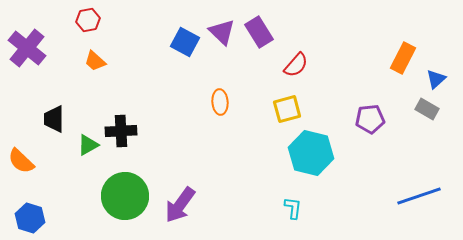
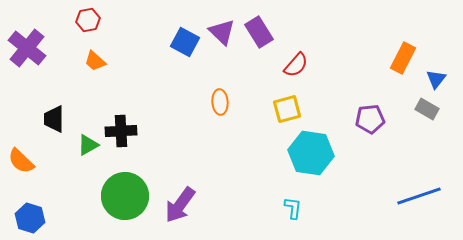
blue triangle: rotated 10 degrees counterclockwise
cyan hexagon: rotated 6 degrees counterclockwise
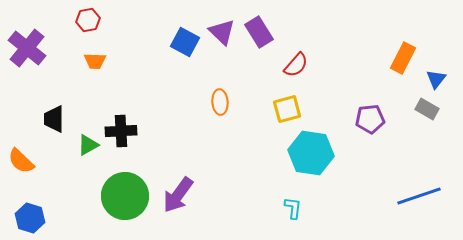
orange trapezoid: rotated 40 degrees counterclockwise
purple arrow: moved 2 px left, 10 px up
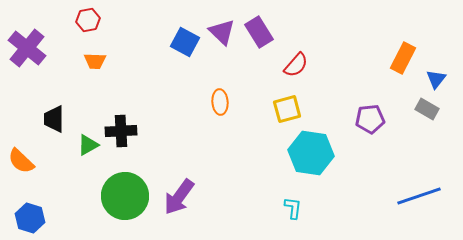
purple arrow: moved 1 px right, 2 px down
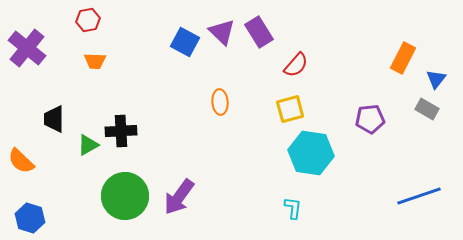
yellow square: moved 3 px right
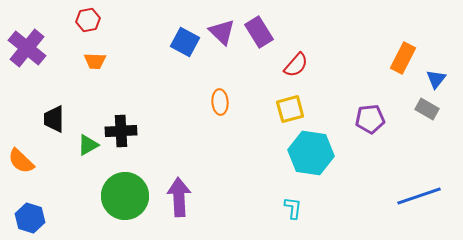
purple arrow: rotated 141 degrees clockwise
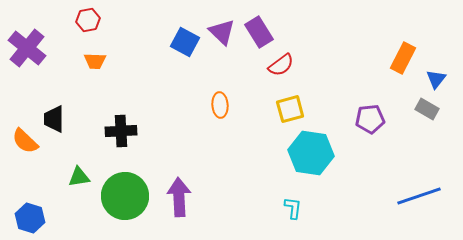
red semicircle: moved 15 px left; rotated 12 degrees clockwise
orange ellipse: moved 3 px down
green triangle: moved 9 px left, 32 px down; rotated 20 degrees clockwise
orange semicircle: moved 4 px right, 20 px up
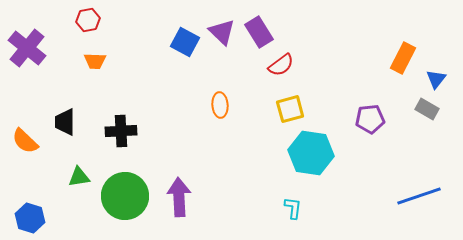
black trapezoid: moved 11 px right, 3 px down
